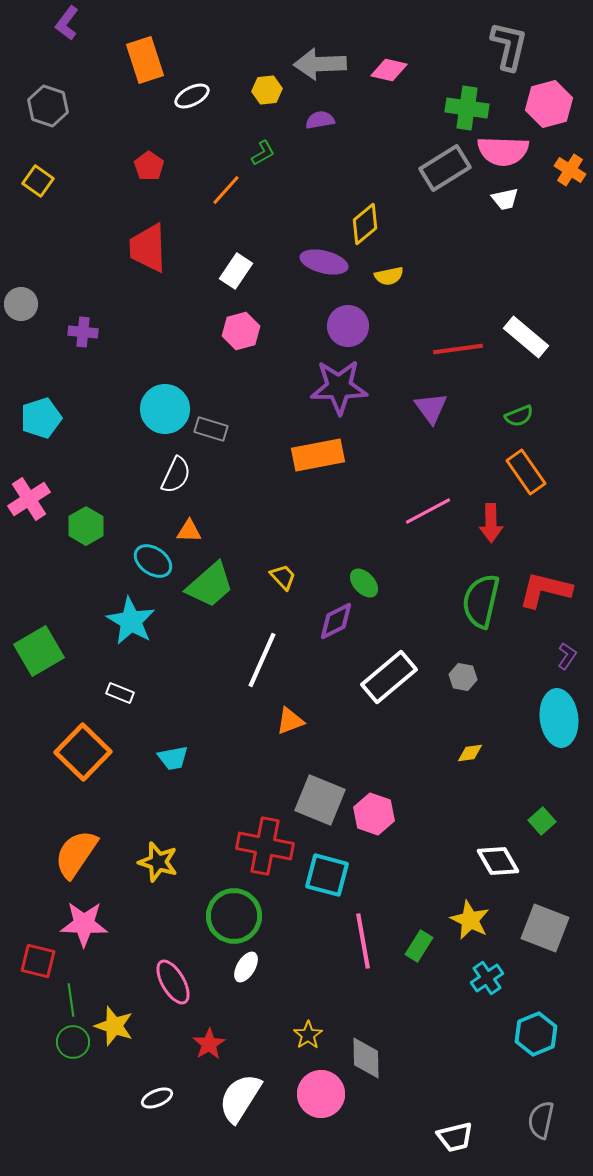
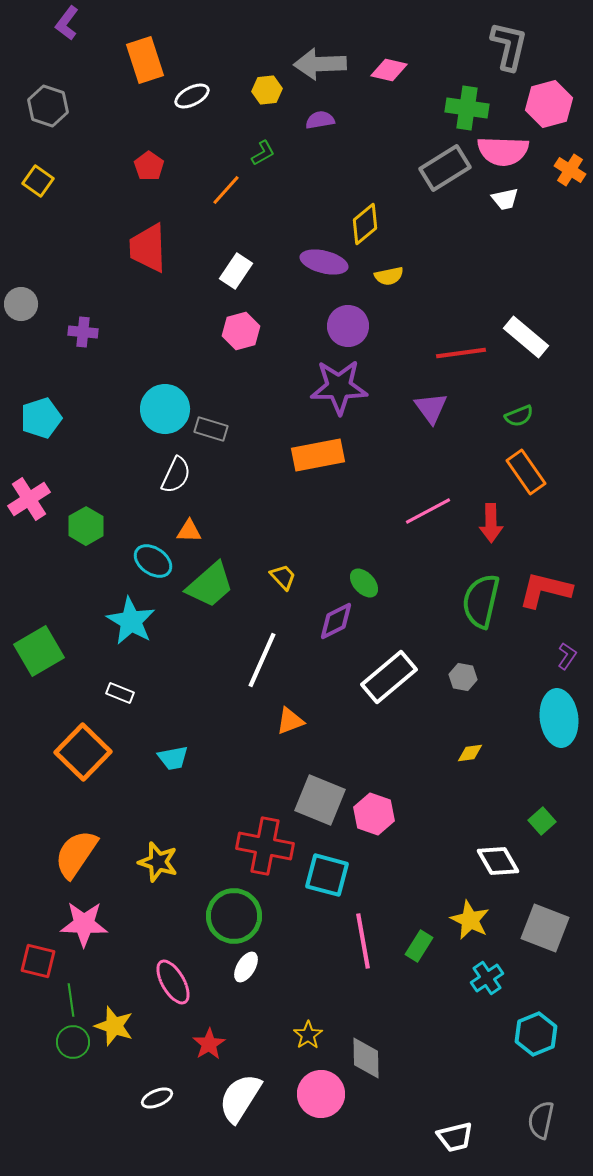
red line at (458, 349): moved 3 px right, 4 px down
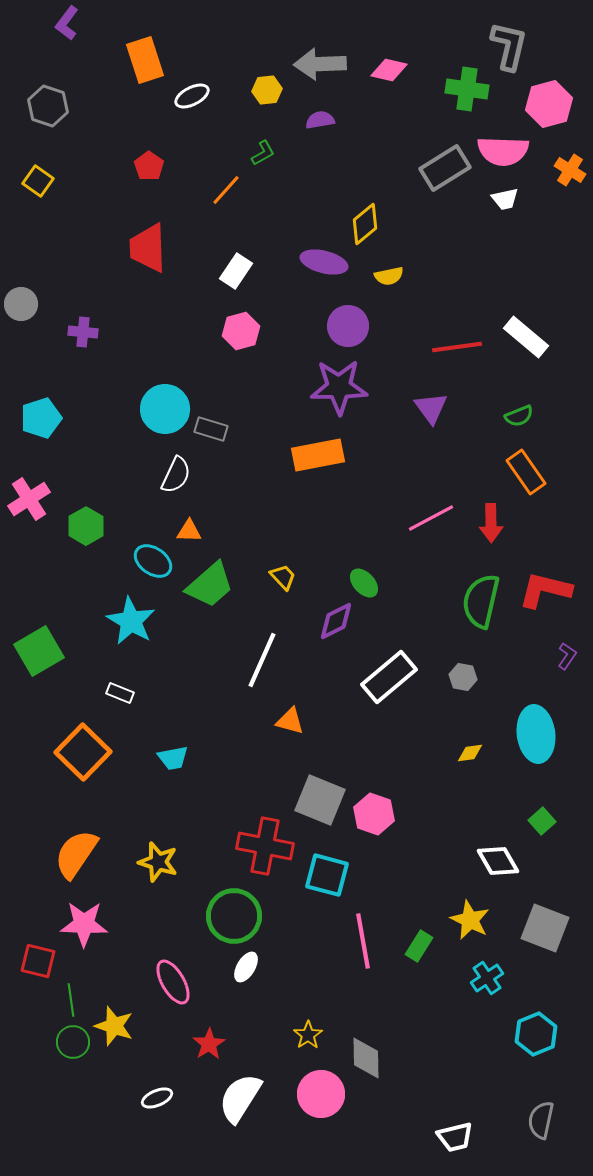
green cross at (467, 108): moved 19 px up
red line at (461, 353): moved 4 px left, 6 px up
pink line at (428, 511): moved 3 px right, 7 px down
cyan ellipse at (559, 718): moved 23 px left, 16 px down
orange triangle at (290, 721): rotated 36 degrees clockwise
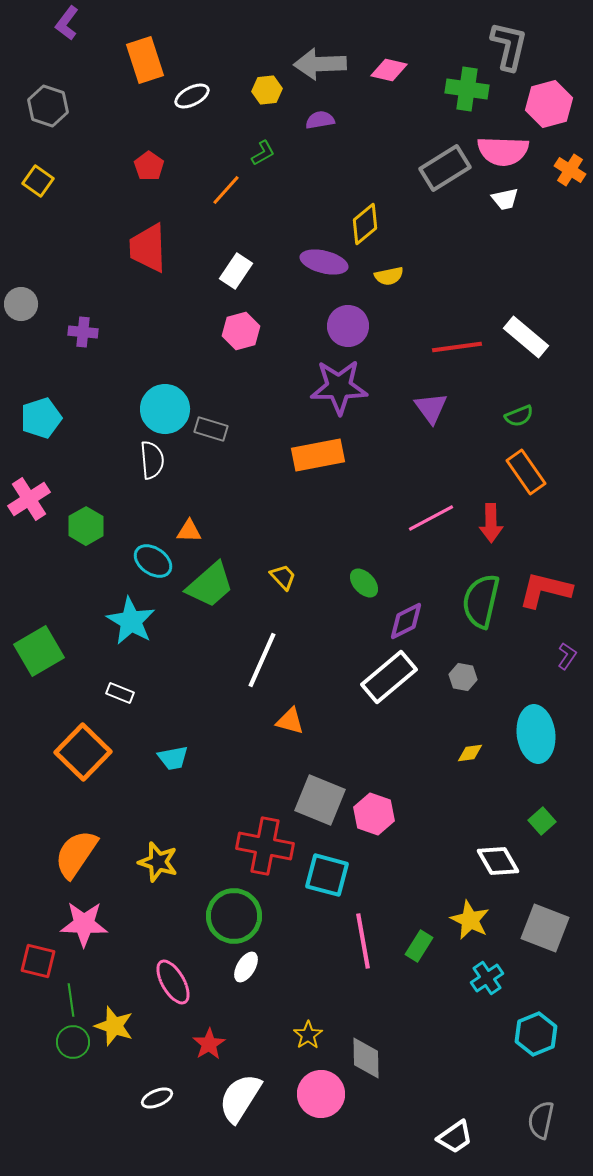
white semicircle at (176, 475): moved 24 px left, 15 px up; rotated 30 degrees counterclockwise
purple diamond at (336, 621): moved 70 px right
white trapezoid at (455, 1137): rotated 21 degrees counterclockwise
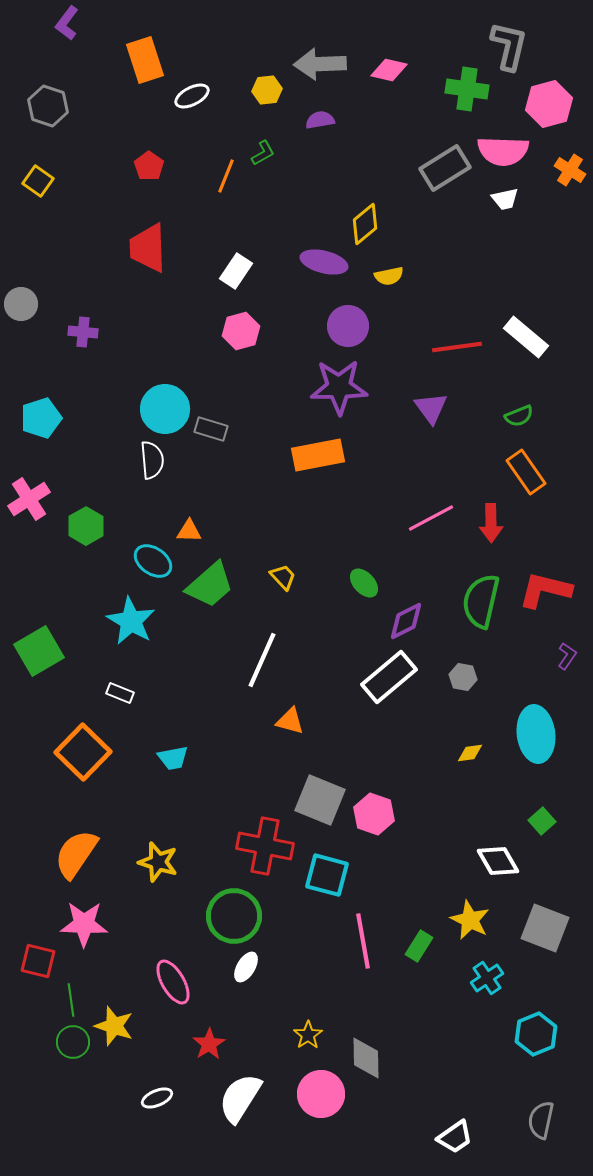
orange line at (226, 190): moved 14 px up; rotated 20 degrees counterclockwise
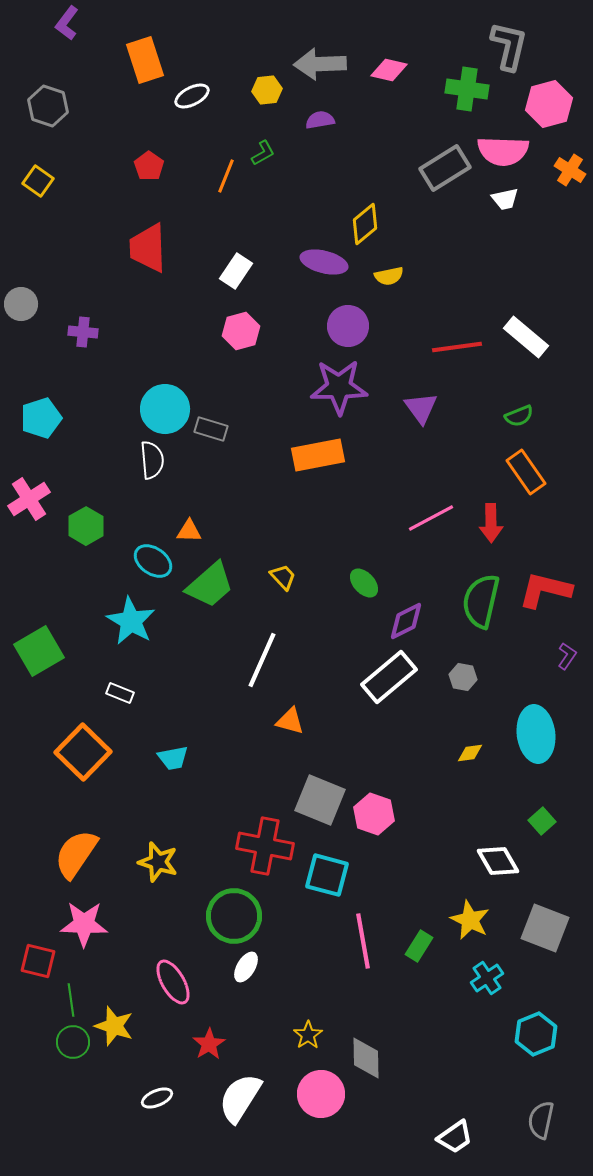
purple triangle at (431, 408): moved 10 px left
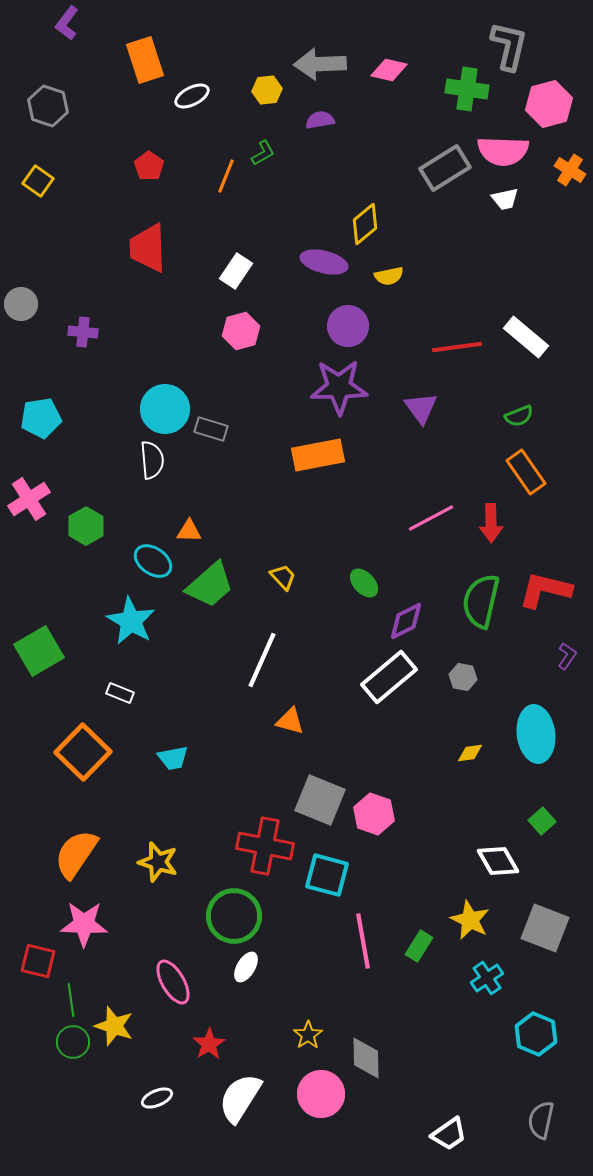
cyan pentagon at (41, 418): rotated 9 degrees clockwise
cyan hexagon at (536, 1034): rotated 15 degrees counterclockwise
white trapezoid at (455, 1137): moved 6 px left, 3 px up
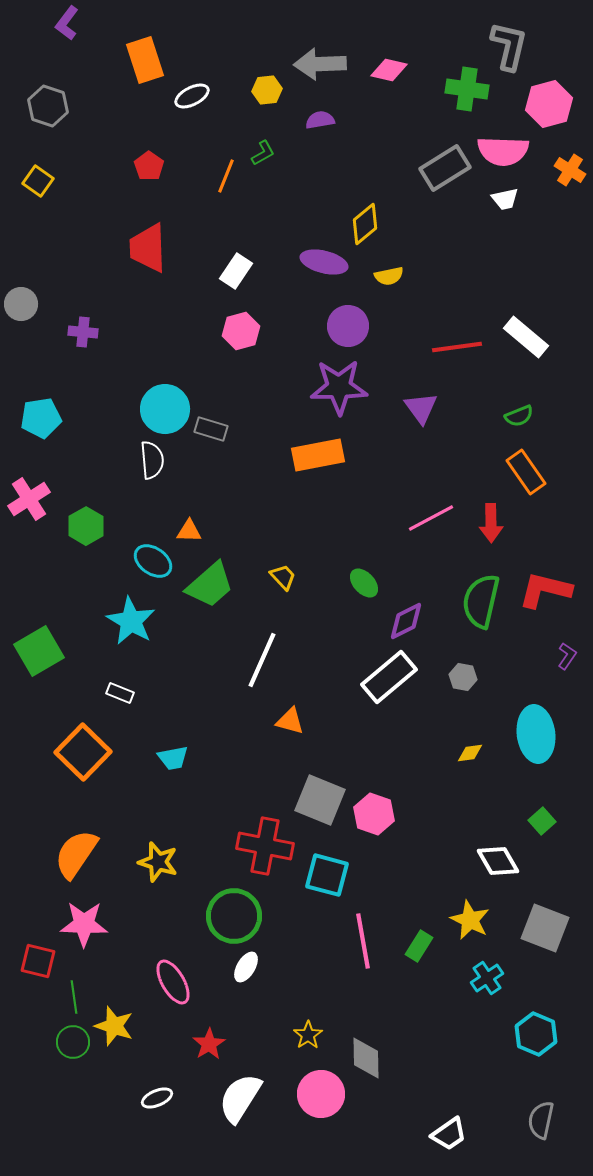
green line at (71, 1000): moved 3 px right, 3 px up
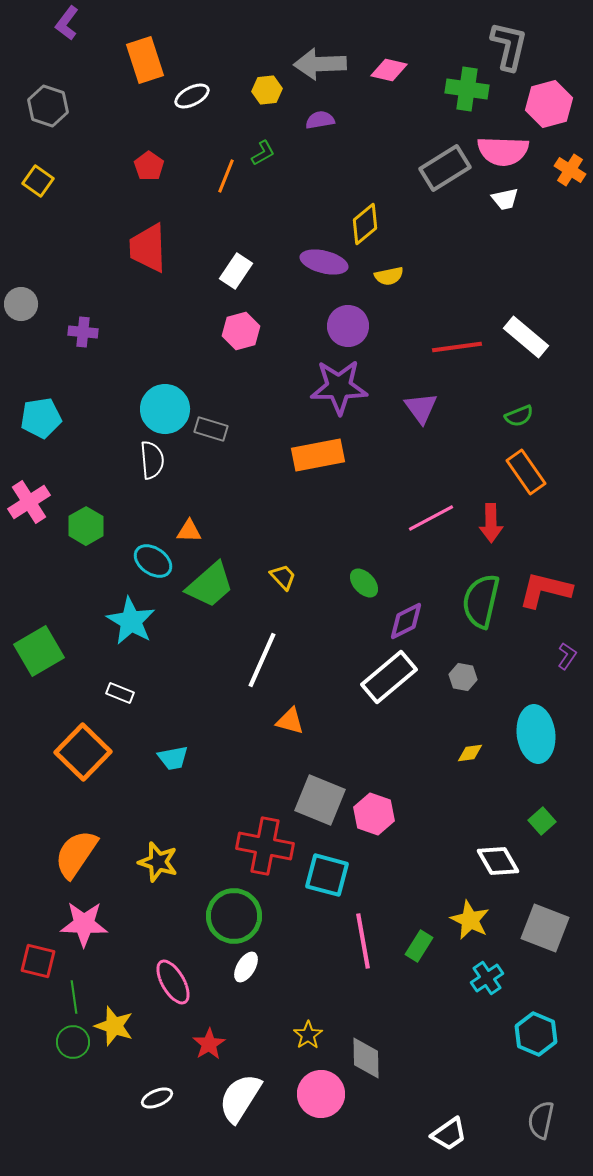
pink cross at (29, 499): moved 3 px down
